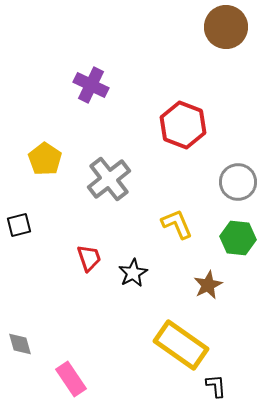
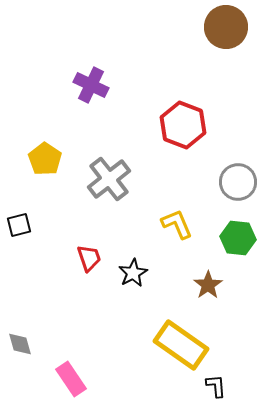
brown star: rotated 8 degrees counterclockwise
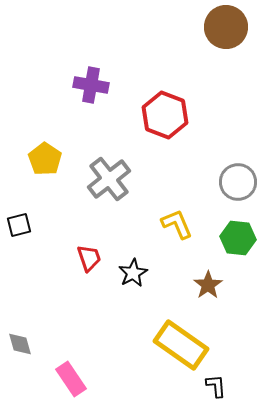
purple cross: rotated 16 degrees counterclockwise
red hexagon: moved 18 px left, 10 px up
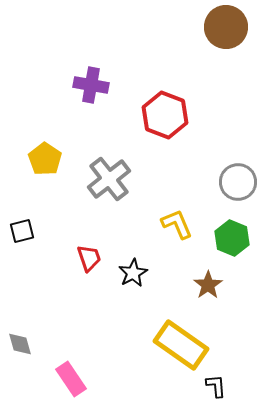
black square: moved 3 px right, 6 px down
green hexagon: moved 6 px left; rotated 16 degrees clockwise
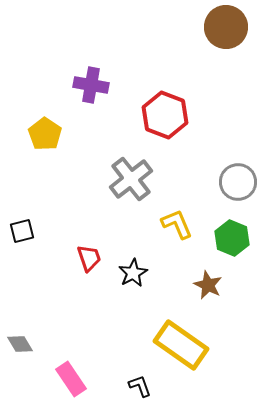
yellow pentagon: moved 25 px up
gray cross: moved 22 px right
brown star: rotated 12 degrees counterclockwise
gray diamond: rotated 16 degrees counterclockwise
black L-shape: moved 76 px left; rotated 15 degrees counterclockwise
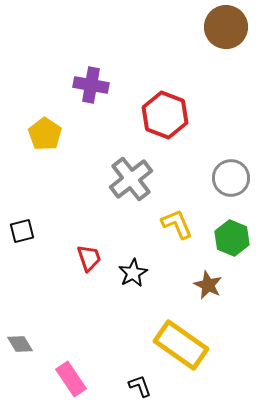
gray circle: moved 7 px left, 4 px up
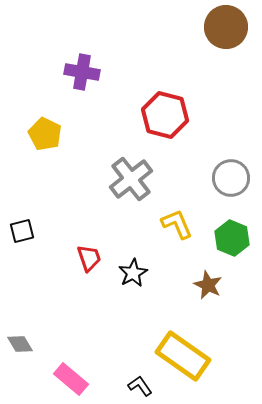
purple cross: moved 9 px left, 13 px up
red hexagon: rotated 6 degrees counterclockwise
yellow pentagon: rotated 8 degrees counterclockwise
yellow rectangle: moved 2 px right, 11 px down
pink rectangle: rotated 16 degrees counterclockwise
black L-shape: rotated 15 degrees counterclockwise
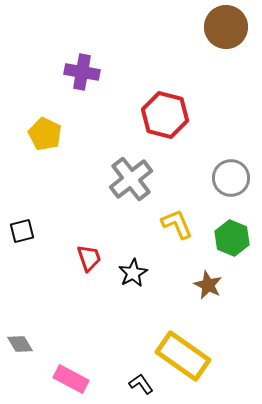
pink rectangle: rotated 12 degrees counterclockwise
black L-shape: moved 1 px right, 2 px up
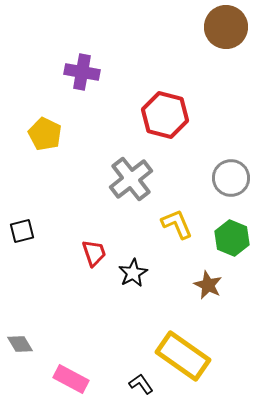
red trapezoid: moved 5 px right, 5 px up
